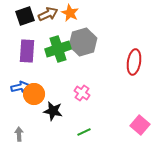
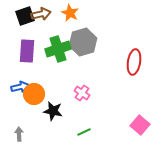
brown arrow: moved 7 px left; rotated 12 degrees clockwise
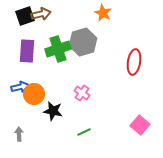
orange star: moved 33 px right
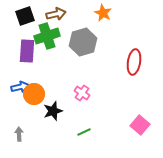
brown arrow: moved 15 px right
green cross: moved 11 px left, 13 px up
black star: rotated 30 degrees counterclockwise
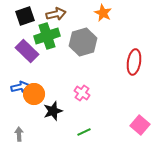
purple rectangle: rotated 50 degrees counterclockwise
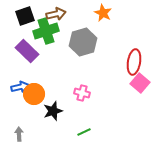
green cross: moved 1 px left, 5 px up
pink cross: rotated 21 degrees counterclockwise
pink square: moved 42 px up
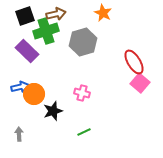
red ellipse: rotated 40 degrees counterclockwise
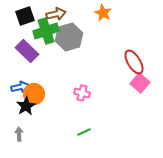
gray hexagon: moved 14 px left, 5 px up
black star: moved 27 px left, 5 px up; rotated 12 degrees counterclockwise
